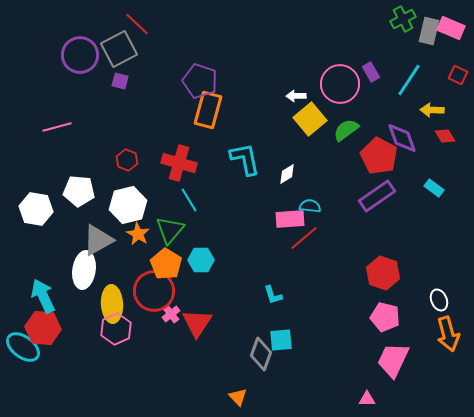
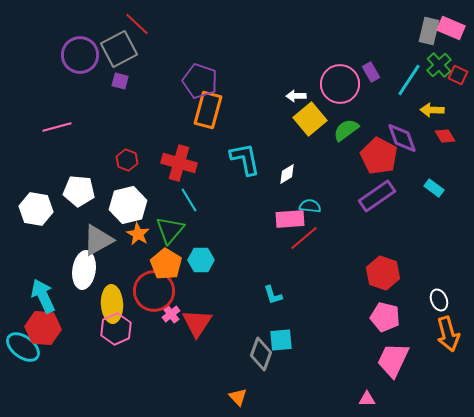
green cross at (403, 19): moved 36 px right, 46 px down; rotated 15 degrees counterclockwise
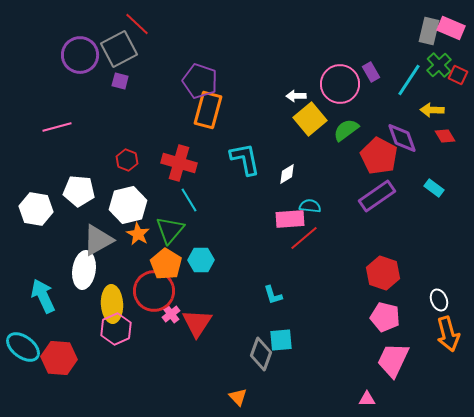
red hexagon at (43, 328): moved 16 px right, 30 px down
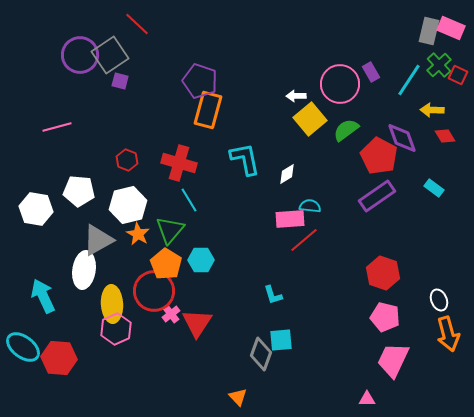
gray square at (119, 49): moved 9 px left, 6 px down; rotated 6 degrees counterclockwise
red line at (304, 238): moved 2 px down
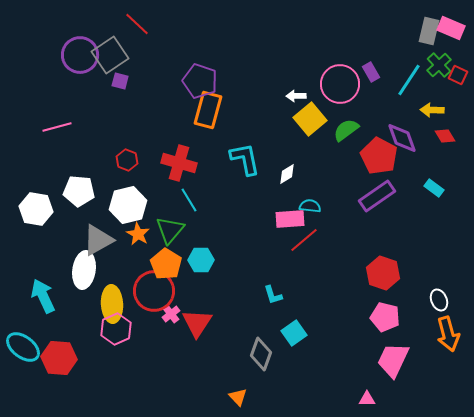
cyan square at (281, 340): moved 13 px right, 7 px up; rotated 30 degrees counterclockwise
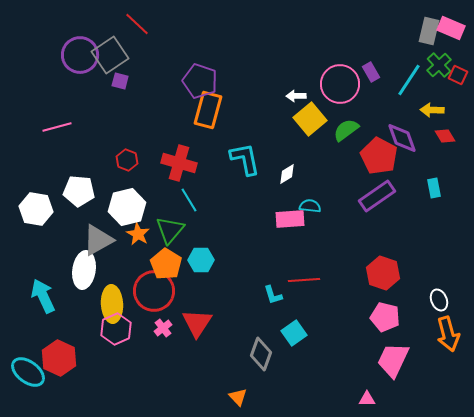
cyan rectangle at (434, 188): rotated 42 degrees clockwise
white hexagon at (128, 205): moved 1 px left, 2 px down
red line at (304, 240): moved 40 px down; rotated 36 degrees clockwise
pink cross at (171, 314): moved 8 px left, 14 px down
cyan ellipse at (23, 347): moved 5 px right, 25 px down
red hexagon at (59, 358): rotated 20 degrees clockwise
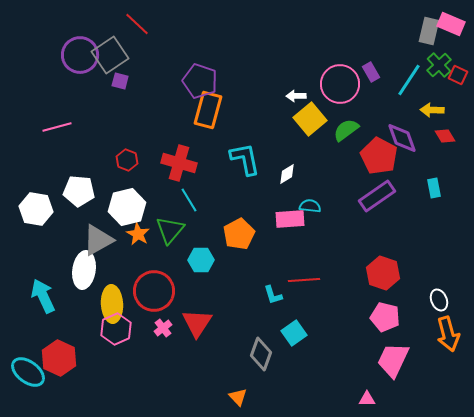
pink rectangle at (451, 28): moved 4 px up
orange pentagon at (166, 264): moved 73 px right, 30 px up; rotated 12 degrees clockwise
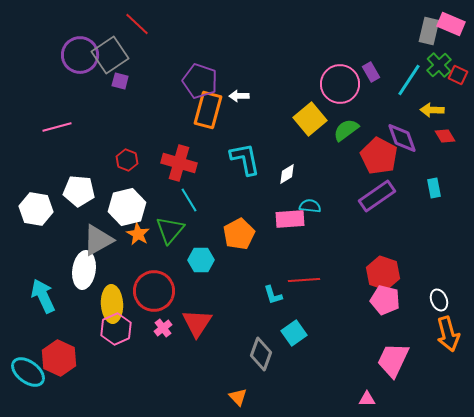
white arrow at (296, 96): moved 57 px left
pink pentagon at (385, 317): moved 17 px up
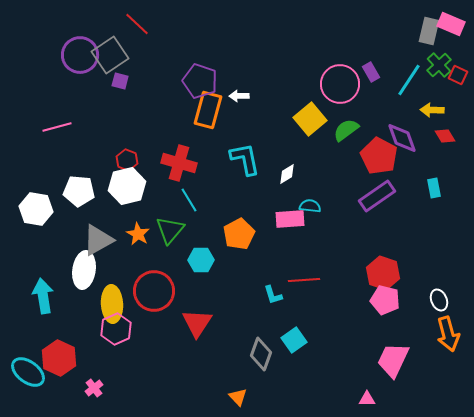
white hexagon at (127, 207): moved 21 px up
cyan arrow at (43, 296): rotated 16 degrees clockwise
pink cross at (163, 328): moved 69 px left, 60 px down
cyan square at (294, 333): moved 7 px down
